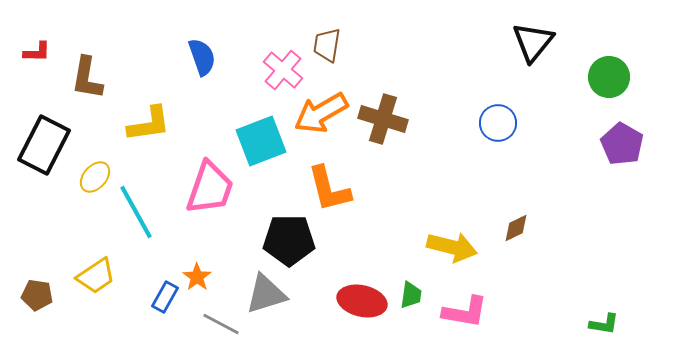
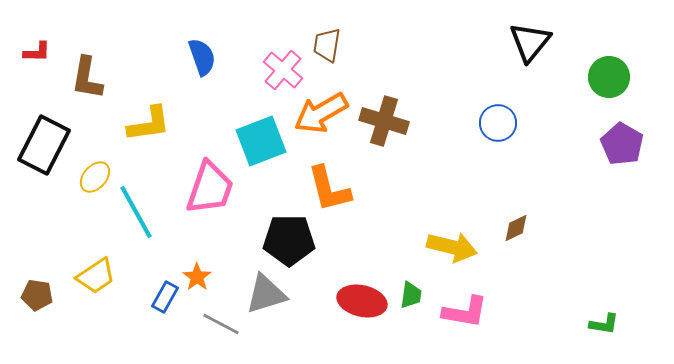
black triangle: moved 3 px left
brown cross: moved 1 px right, 2 px down
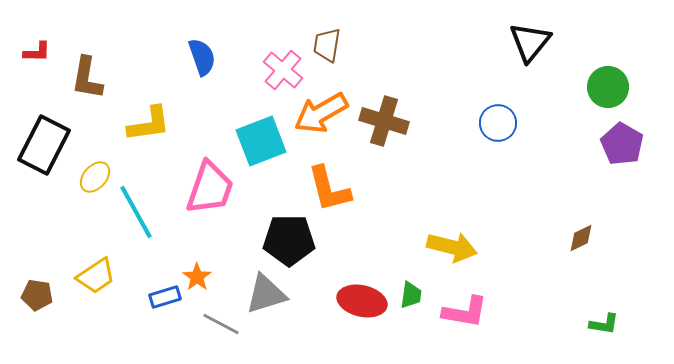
green circle: moved 1 px left, 10 px down
brown diamond: moved 65 px right, 10 px down
blue rectangle: rotated 44 degrees clockwise
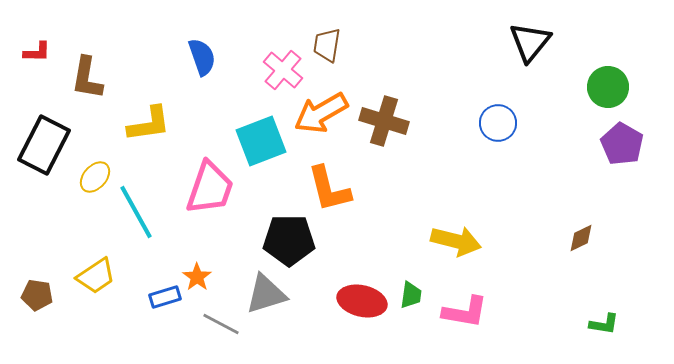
yellow arrow: moved 4 px right, 6 px up
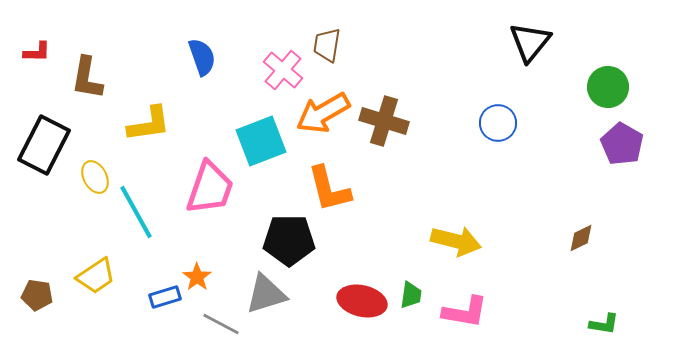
orange arrow: moved 2 px right
yellow ellipse: rotated 68 degrees counterclockwise
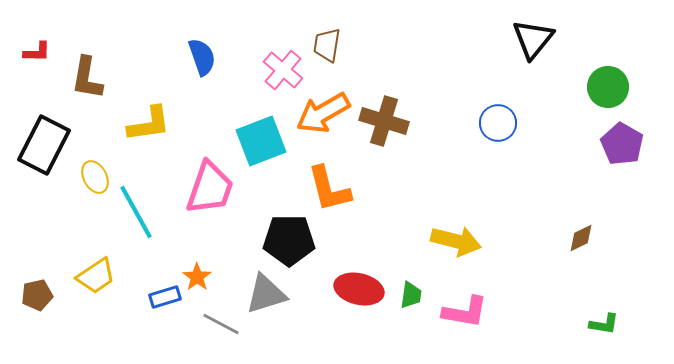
black triangle: moved 3 px right, 3 px up
brown pentagon: rotated 20 degrees counterclockwise
red ellipse: moved 3 px left, 12 px up
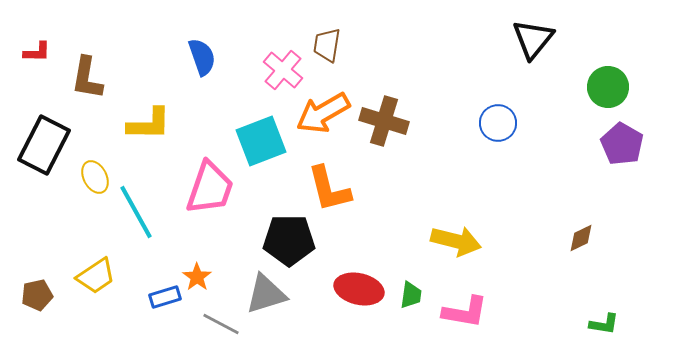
yellow L-shape: rotated 9 degrees clockwise
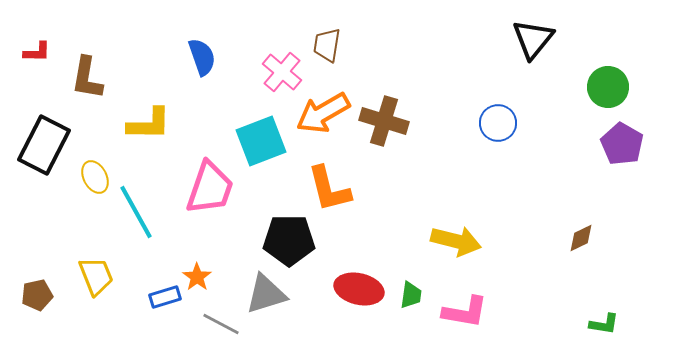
pink cross: moved 1 px left, 2 px down
yellow trapezoid: rotated 78 degrees counterclockwise
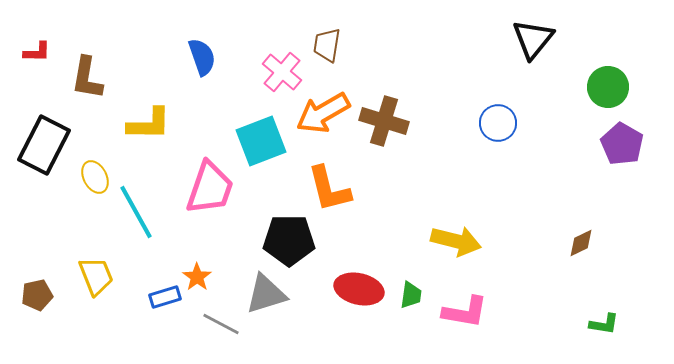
brown diamond: moved 5 px down
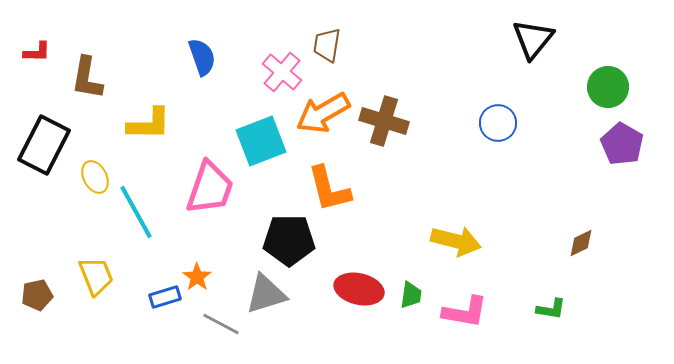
green L-shape: moved 53 px left, 15 px up
